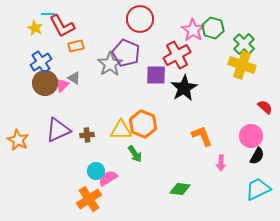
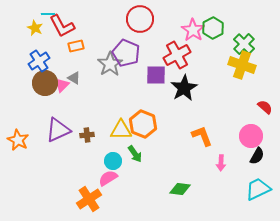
green hexagon: rotated 15 degrees clockwise
blue cross: moved 2 px left, 1 px up
cyan circle: moved 17 px right, 10 px up
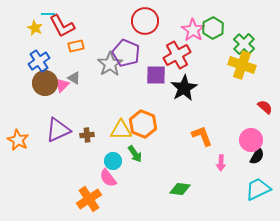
red circle: moved 5 px right, 2 px down
pink circle: moved 4 px down
pink semicircle: rotated 96 degrees counterclockwise
